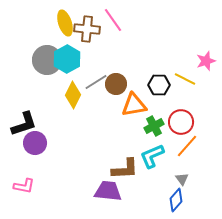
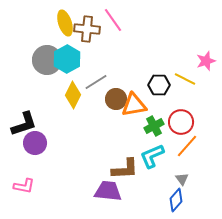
brown circle: moved 15 px down
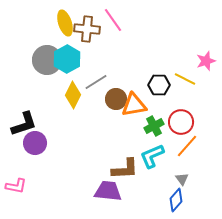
pink L-shape: moved 8 px left
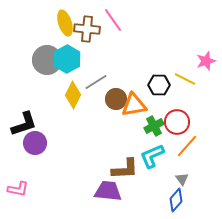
red circle: moved 4 px left
pink L-shape: moved 2 px right, 3 px down
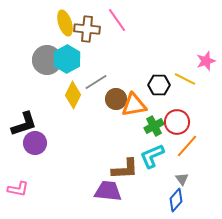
pink line: moved 4 px right
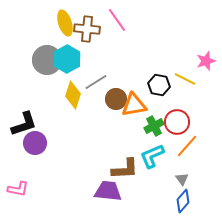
black hexagon: rotated 10 degrees clockwise
yellow diamond: rotated 8 degrees counterclockwise
blue diamond: moved 7 px right, 1 px down
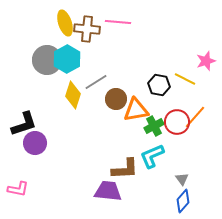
pink line: moved 1 px right, 2 px down; rotated 50 degrees counterclockwise
orange triangle: moved 2 px right, 5 px down
orange line: moved 8 px right, 29 px up
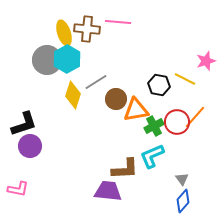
yellow ellipse: moved 1 px left, 10 px down
purple circle: moved 5 px left, 3 px down
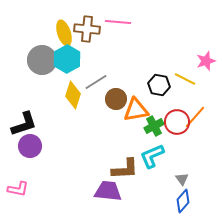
gray circle: moved 5 px left
